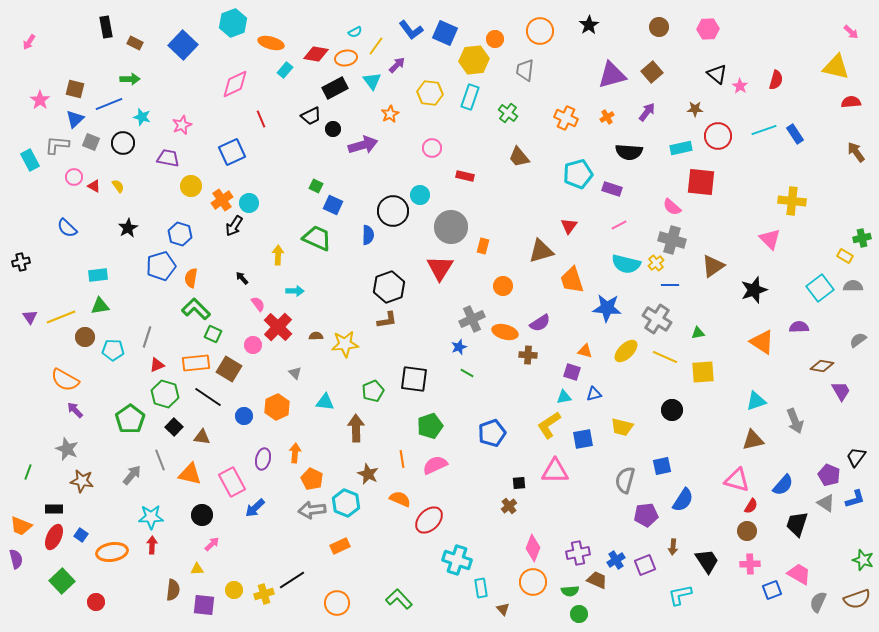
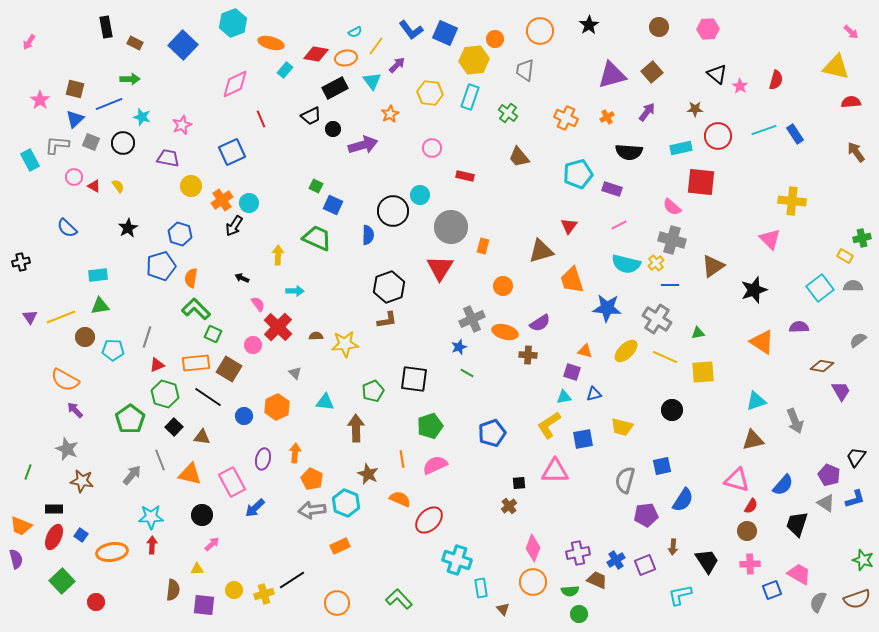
black arrow at (242, 278): rotated 24 degrees counterclockwise
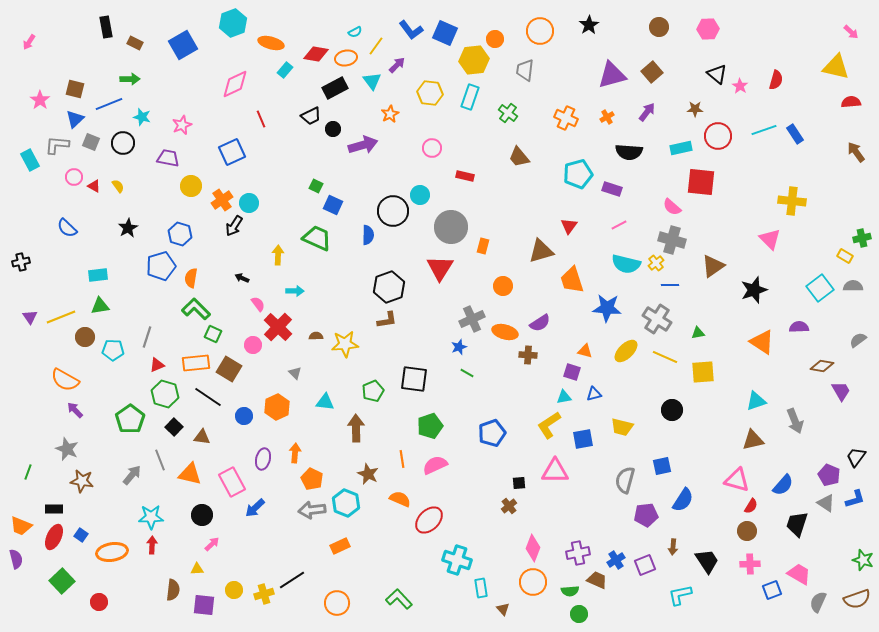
blue square at (183, 45): rotated 16 degrees clockwise
red circle at (96, 602): moved 3 px right
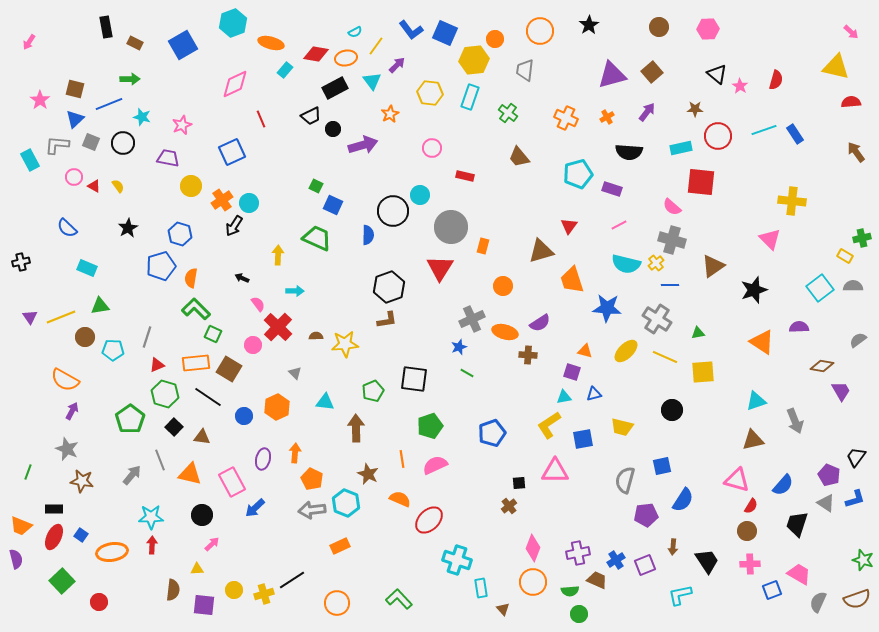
cyan rectangle at (98, 275): moved 11 px left, 7 px up; rotated 30 degrees clockwise
purple arrow at (75, 410): moved 3 px left, 1 px down; rotated 72 degrees clockwise
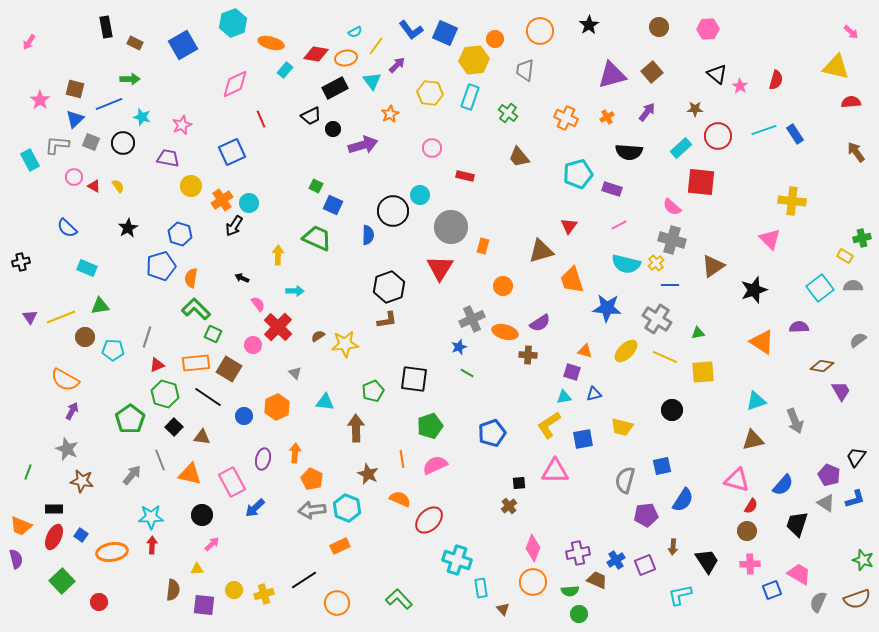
cyan rectangle at (681, 148): rotated 30 degrees counterclockwise
brown semicircle at (316, 336): moved 2 px right; rotated 32 degrees counterclockwise
cyan hexagon at (346, 503): moved 1 px right, 5 px down
black line at (292, 580): moved 12 px right
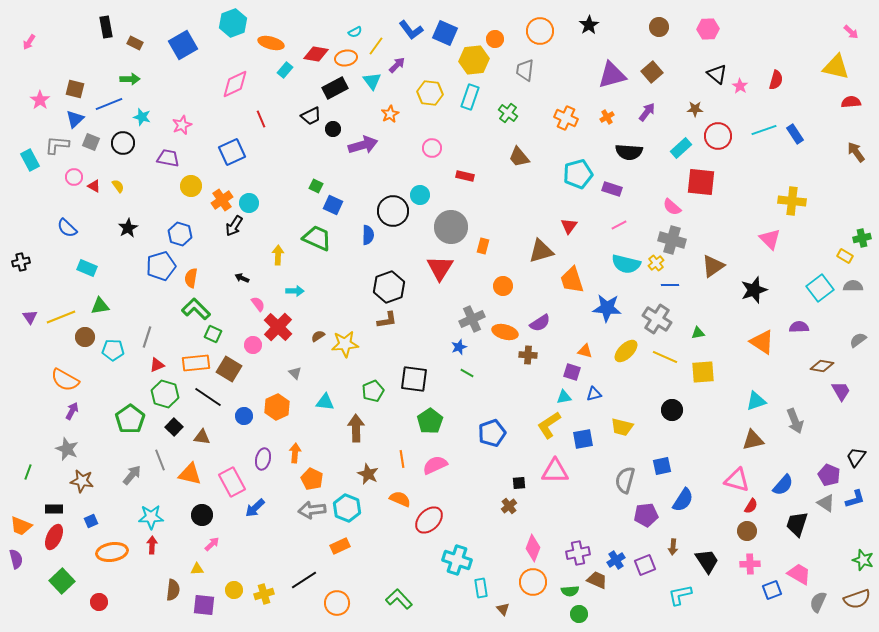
green pentagon at (430, 426): moved 5 px up; rotated 15 degrees counterclockwise
blue square at (81, 535): moved 10 px right, 14 px up; rotated 32 degrees clockwise
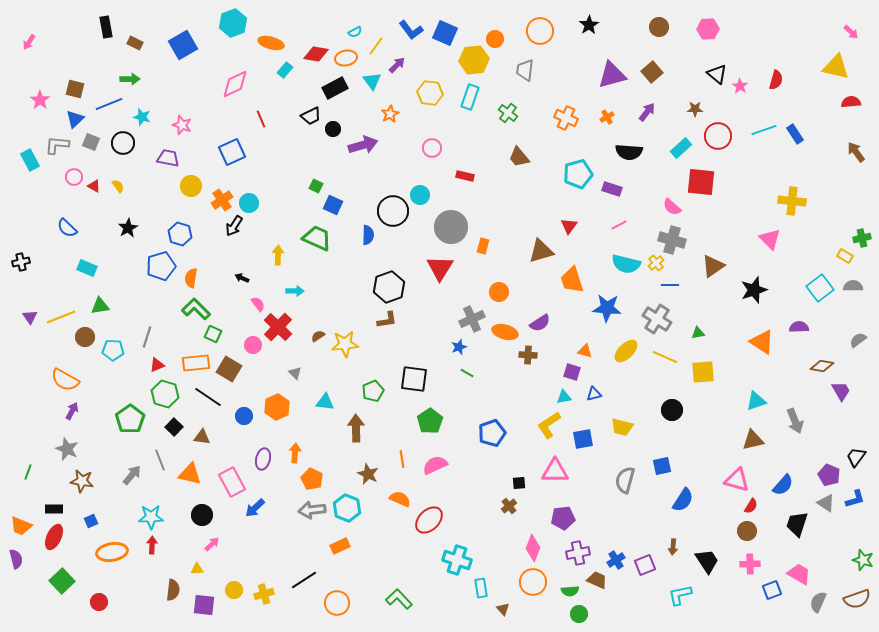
pink star at (182, 125): rotated 30 degrees counterclockwise
orange circle at (503, 286): moved 4 px left, 6 px down
purple pentagon at (646, 515): moved 83 px left, 3 px down
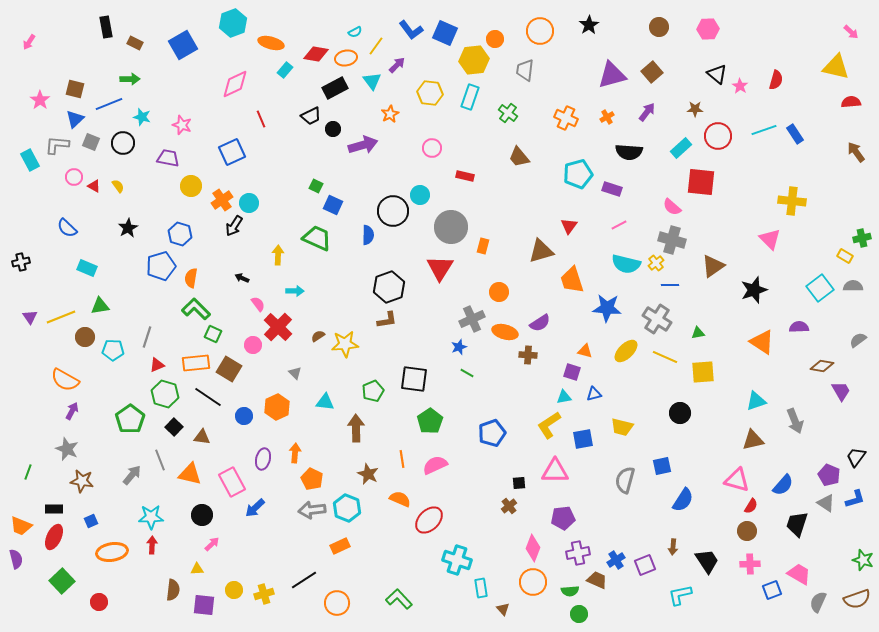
black circle at (672, 410): moved 8 px right, 3 px down
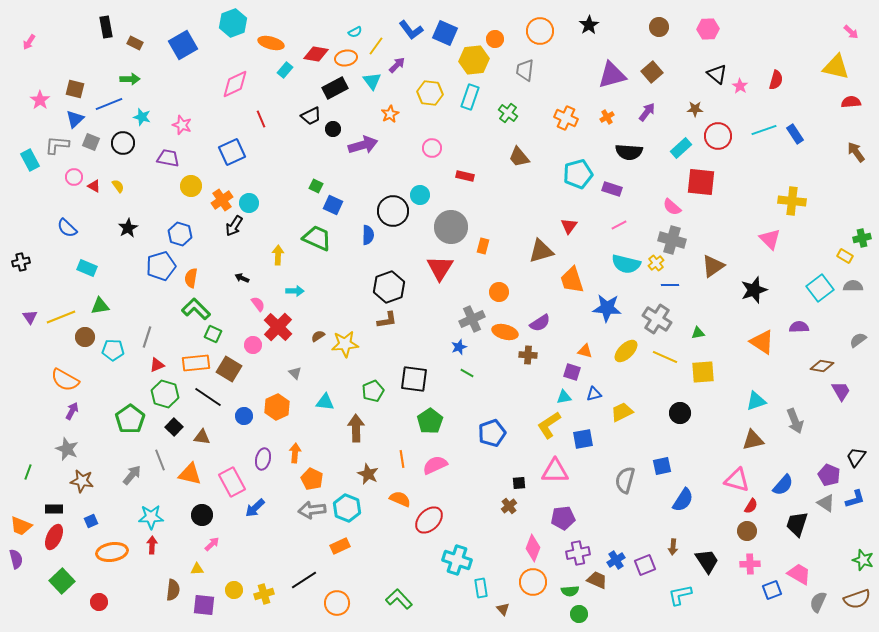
yellow trapezoid at (622, 427): moved 15 px up; rotated 140 degrees clockwise
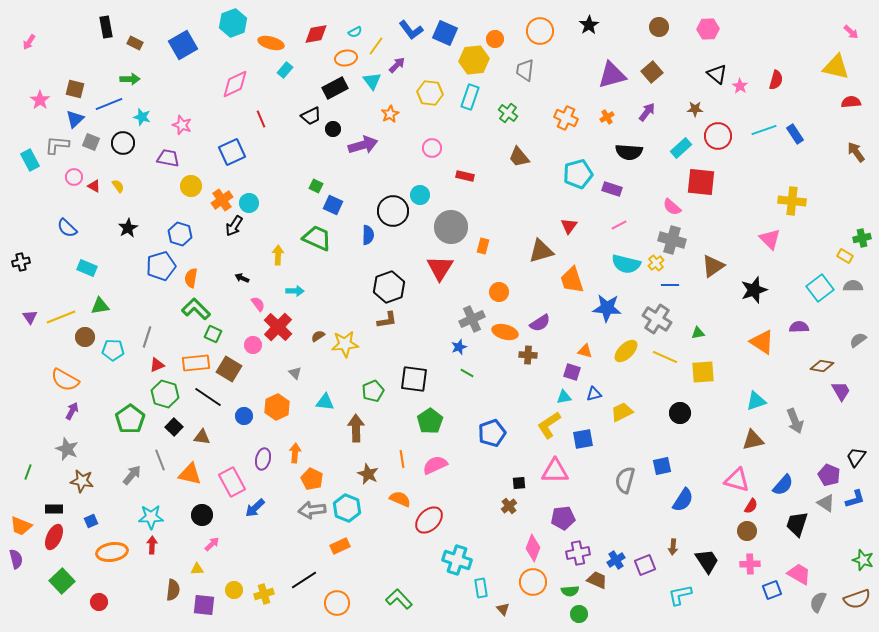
red diamond at (316, 54): moved 20 px up; rotated 20 degrees counterclockwise
